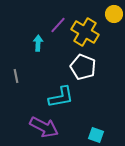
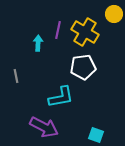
purple line: moved 5 px down; rotated 30 degrees counterclockwise
white pentagon: rotated 30 degrees counterclockwise
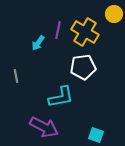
cyan arrow: rotated 147 degrees counterclockwise
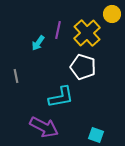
yellow circle: moved 2 px left
yellow cross: moved 2 px right, 1 px down; rotated 16 degrees clockwise
white pentagon: rotated 25 degrees clockwise
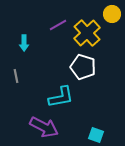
purple line: moved 5 px up; rotated 48 degrees clockwise
cyan arrow: moved 14 px left; rotated 35 degrees counterclockwise
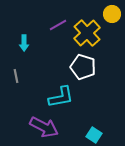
cyan square: moved 2 px left; rotated 14 degrees clockwise
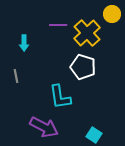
purple line: rotated 30 degrees clockwise
cyan L-shape: moved 1 px left; rotated 92 degrees clockwise
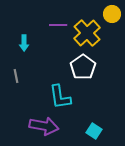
white pentagon: rotated 20 degrees clockwise
purple arrow: moved 1 px up; rotated 16 degrees counterclockwise
cyan square: moved 4 px up
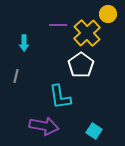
yellow circle: moved 4 px left
white pentagon: moved 2 px left, 2 px up
gray line: rotated 24 degrees clockwise
